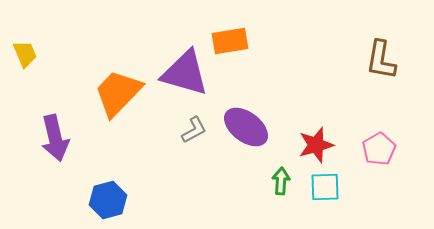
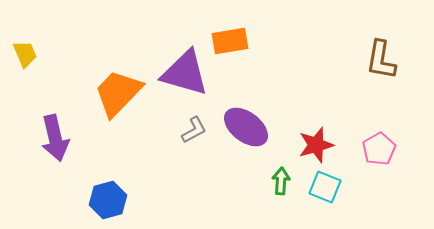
cyan square: rotated 24 degrees clockwise
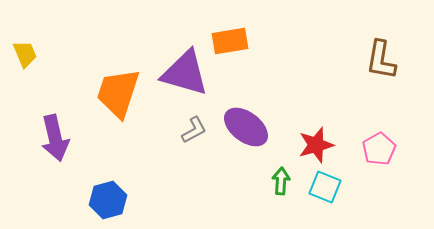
orange trapezoid: rotated 26 degrees counterclockwise
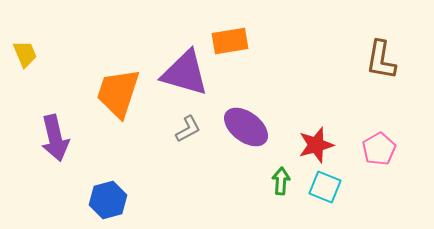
gray L-shape: moved 6 px left, 1 px up
